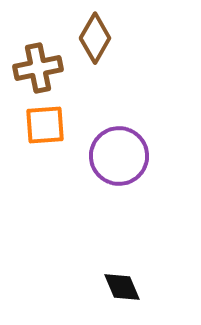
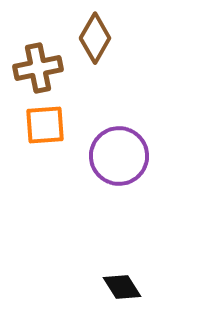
black diamond: rotated 9 degrees counterclockwise
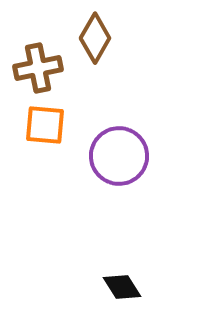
orange square: rotated 9 degrees clockwise
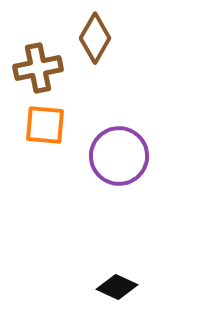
black diamond: moved 5 px left; rotated 33 degrees counterclockwise
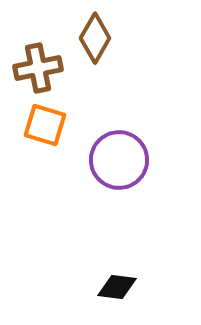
orange square: rotated 12 degrees clockwise
purple circle: moved 4 px down
black diamond: rotated 18 degrees counterclockwise
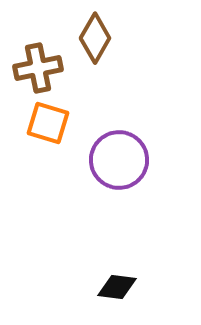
orange square: moved 3 px right, 2 px up
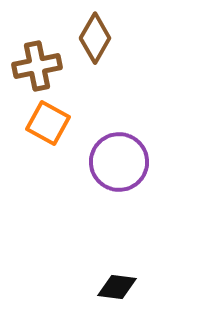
brown cross: moved 1 px left, 2 px up
orange square: rotated 12 degrees clockwise
purple circle: moved 2 px down
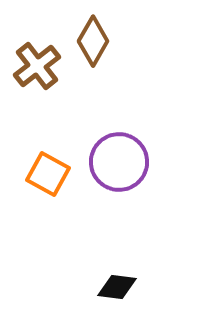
brown diamond: moved 2 px left, 3 px down
brown cross: rotated 27 degrees counterclockwise
orange square: moved 51 px down
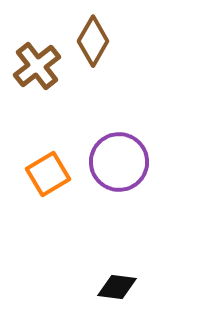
orange square: rotated 30 degrees clockwise
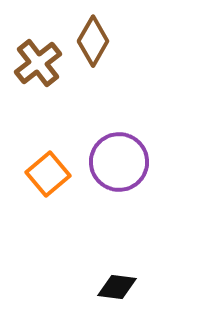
brown cross: moved 1 px right, 3 px up
orange square: rotated 9 degrees counterclockwise
